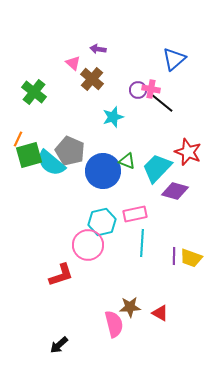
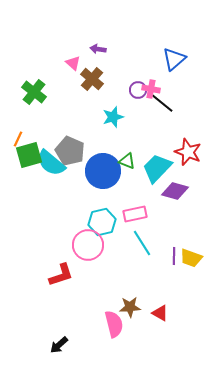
cyan line: rotated 36 degrees counterclockwise
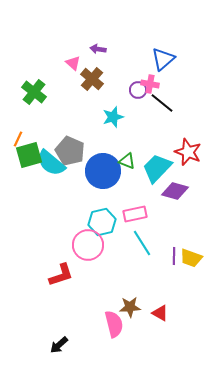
blue triangle: moved 11 px left
pink cross: moved 1 px left, 5 px up
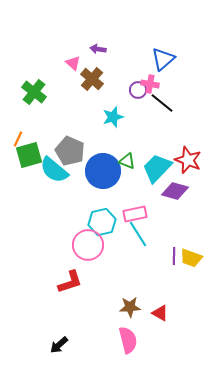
red star: moved 8 px down
cyan semicircle: moved 3 px right, 7 px down
cyan line: moved 4 px left, 9 px up
red L-shape: moved 9 px right, 7 px down
pink semicircle: moved 14 px right, 16 px down
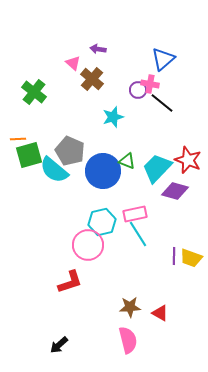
orange line: rotated 63 degrees clockwise
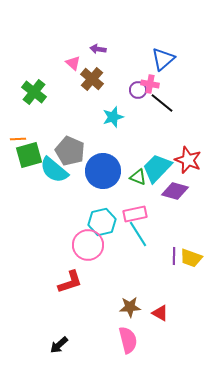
green triangle: moved 11 px right, 16 px down
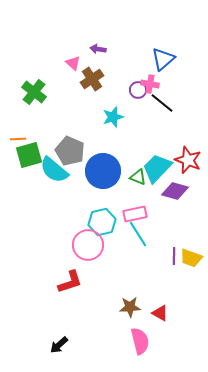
brown cross: rotated 15 degrees clockwise
pink semicircle: moved 12 px right, 1 px down
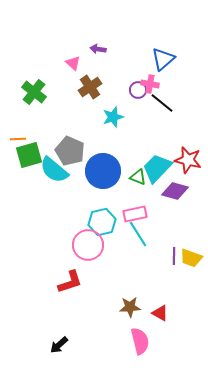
brown cross: moved 2 px left, 8 px down
red star: rotated 8 degrees counterclockwise
